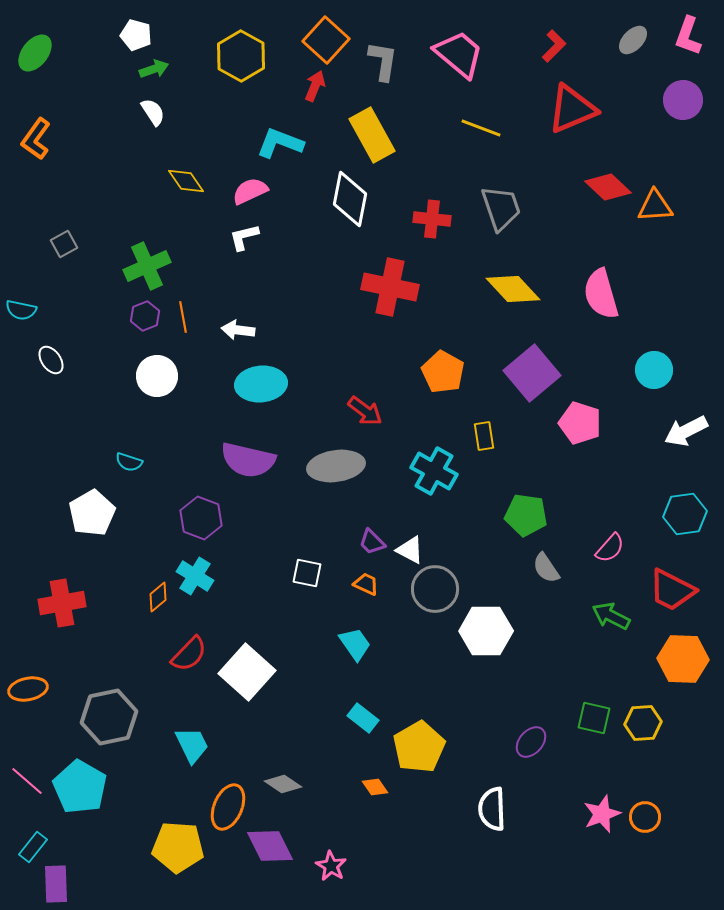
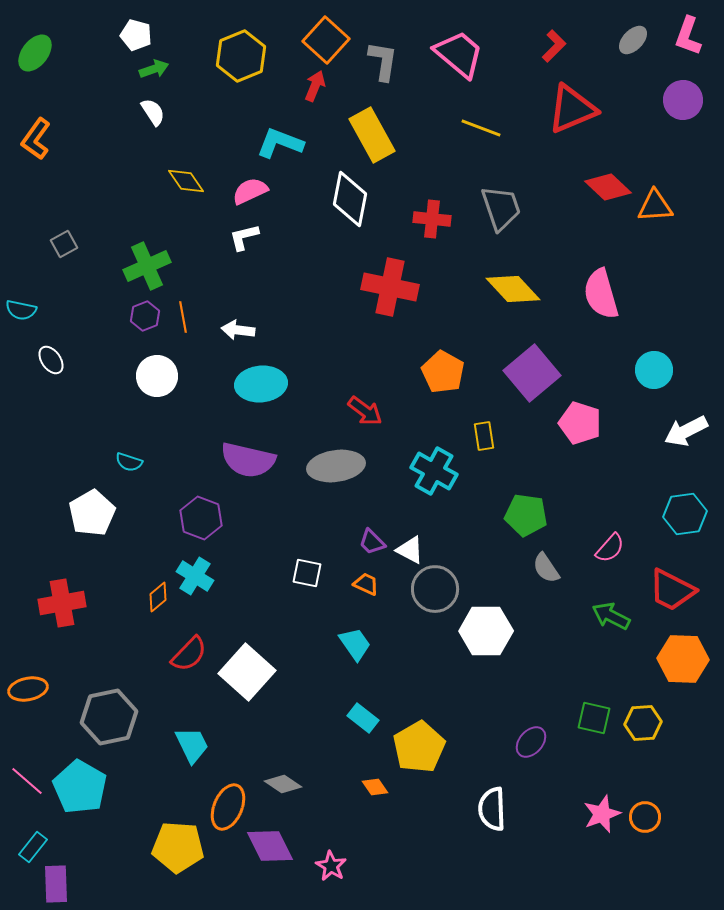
yellow hexagon at (241, 56): rotated 9 degrees clockwise
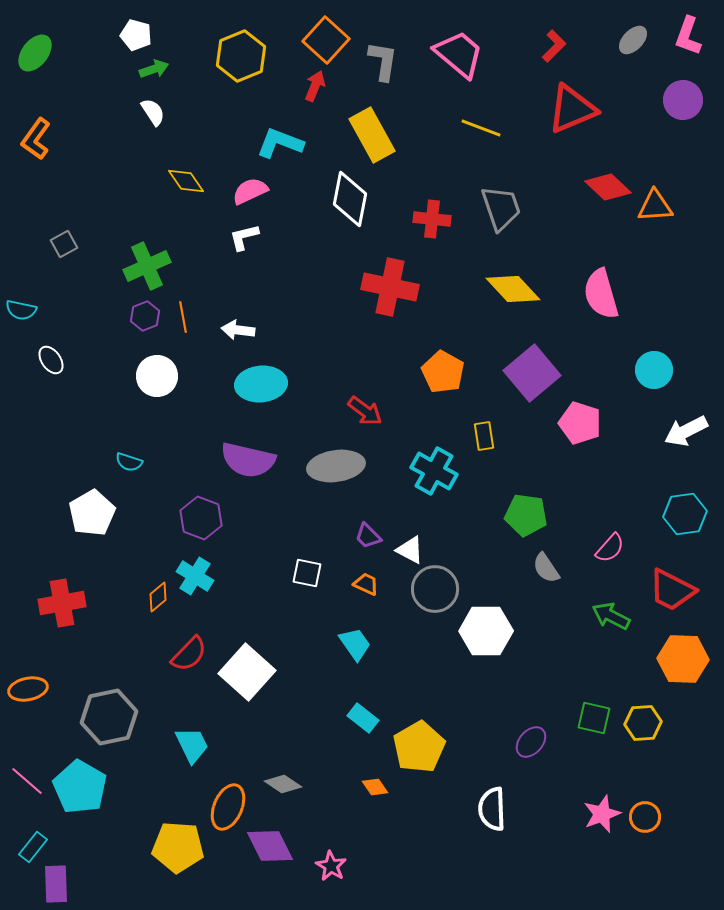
purple trapezoid at (372, 542): moved 4 px left, 6 px up
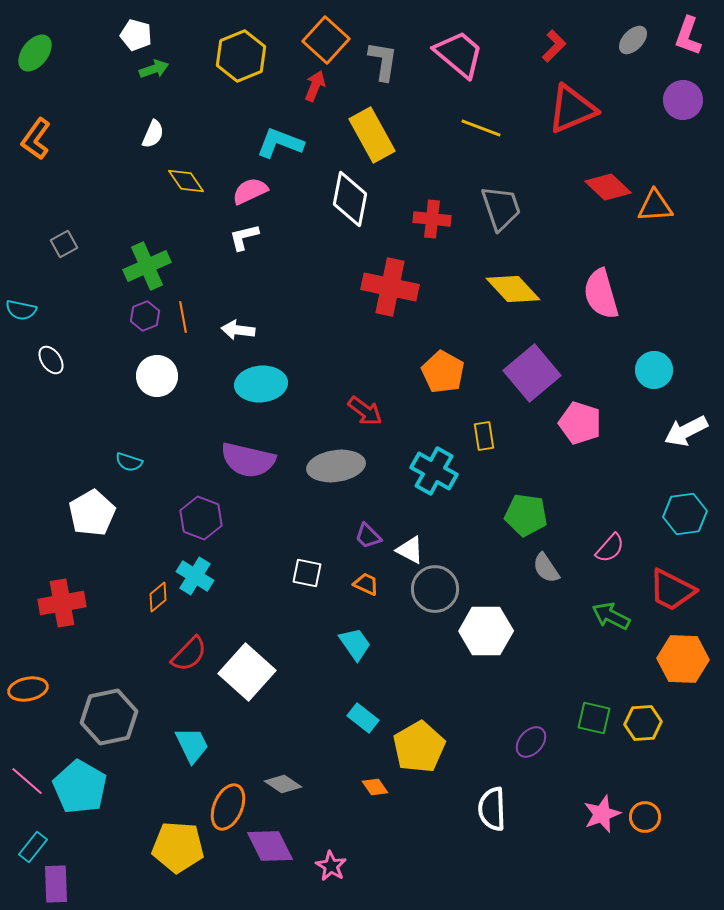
white semicircle at (153, 112): moved 22 px down; rotated 56 degrees clockwise
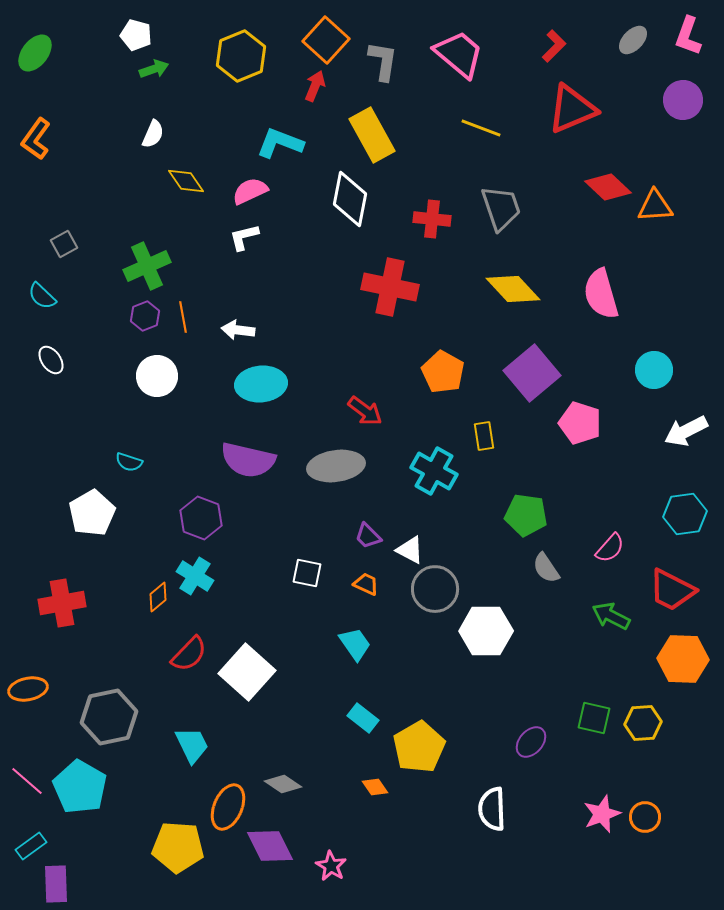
cyan semicircle at (21, 310): moved 21 px right, 14 px up; rotated 32 degrees clockwise
cyan rectangle at (33, 847): moved 2 px left, 1 px up; rotated 16 degrees clockwise
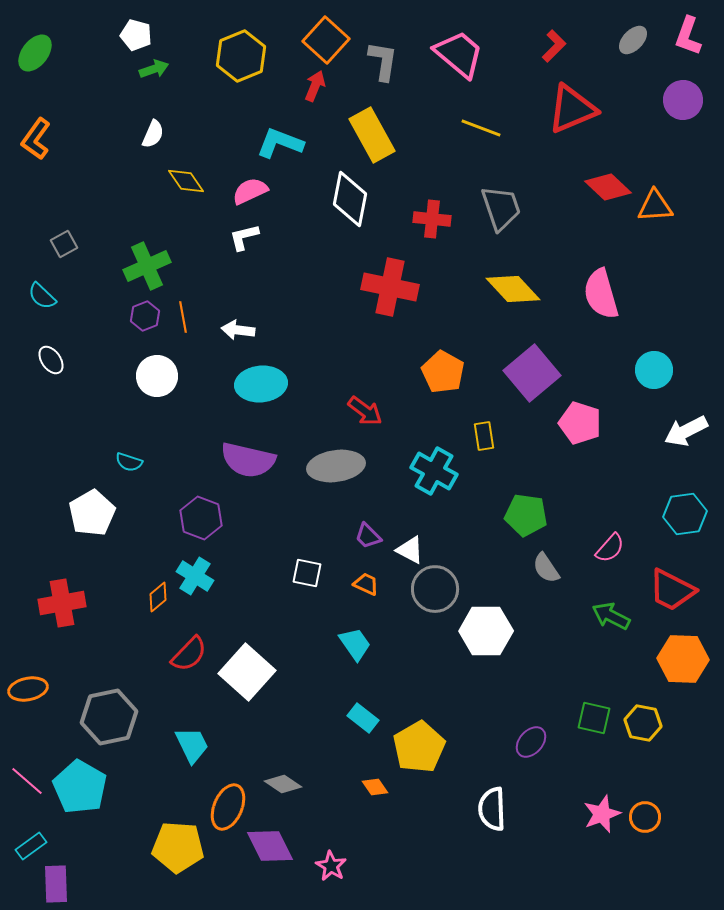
yellow hexagon at (643, 723): rotated 15 degrees clockwise
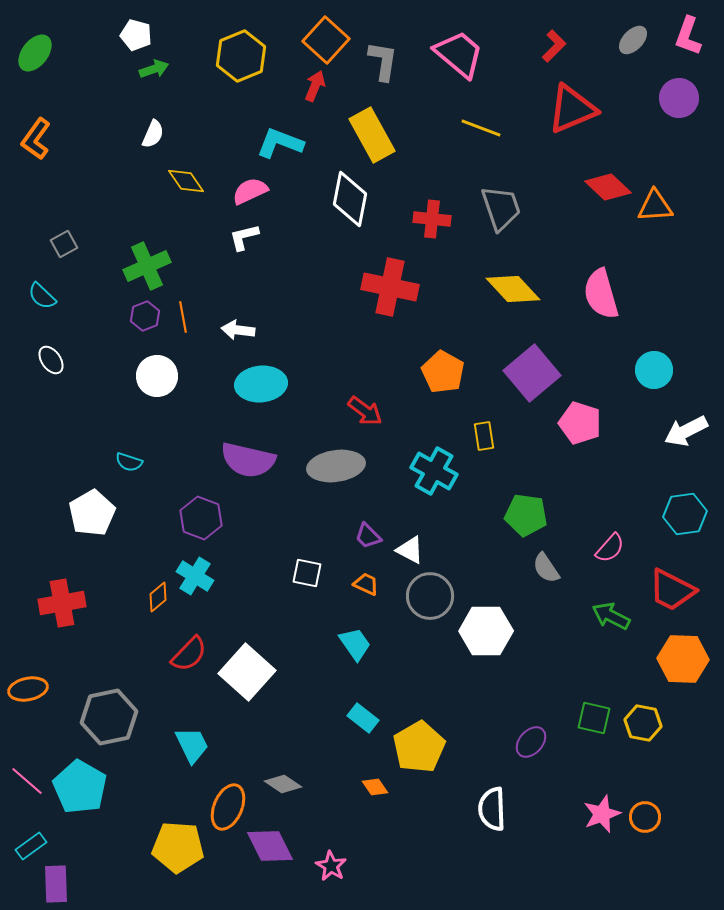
purple circle at (683, 100): moved 4 px left, 2 px up
gray circle at (435, 589): moved 5 px left, 7 px down
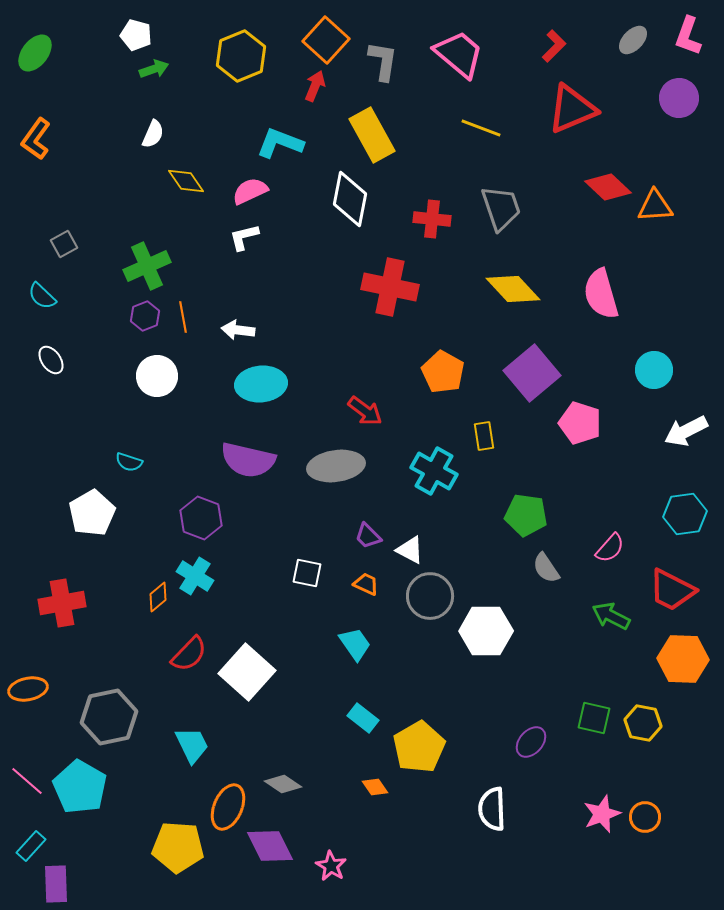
cyan rectangle at (31, 846): rotated 12 degrees counterclockwise
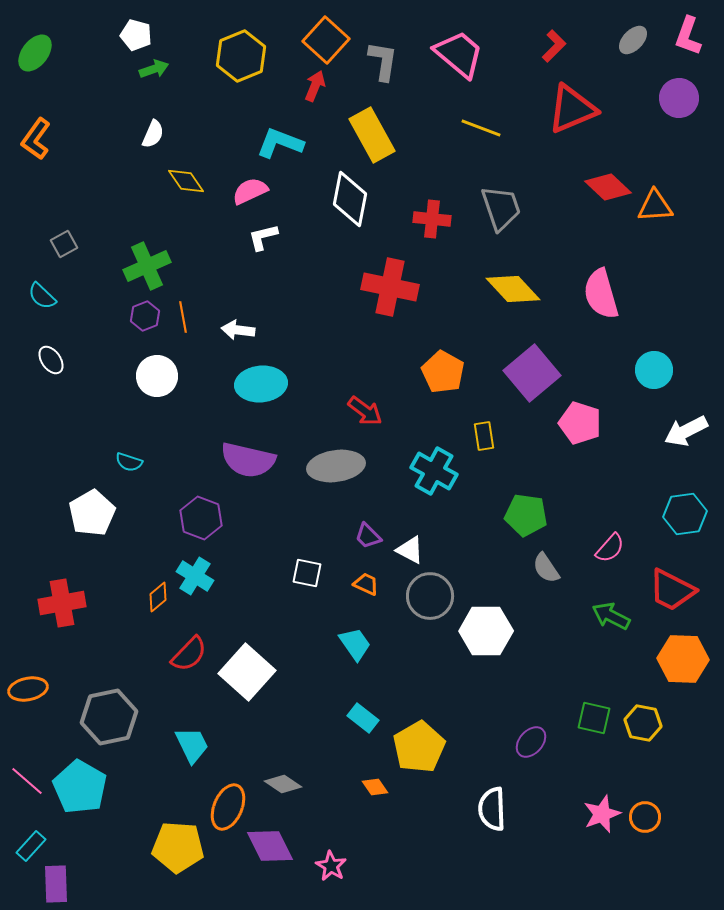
white L-shape at (244, 237): moved 19 px right
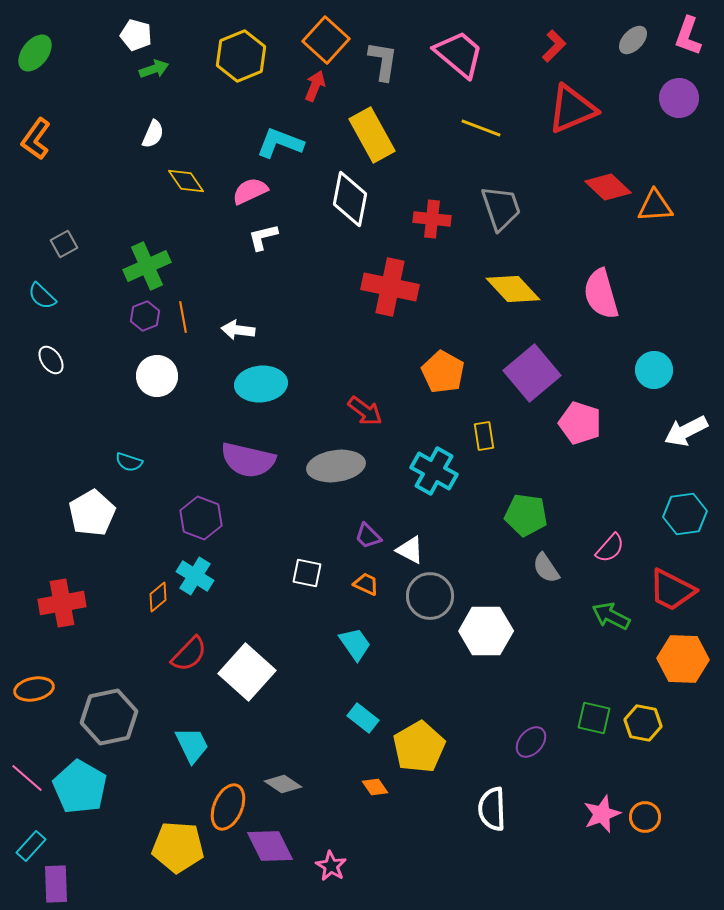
orange ellipse at (28, 689): moved 6 px right
pink line at (27, 781): moved 3 px up
